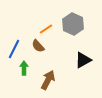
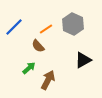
blue line: moved 22 px up; rotated 18 degrees clockwise
green arrow: moved 5 px right; rotated 48 degrees clockwise
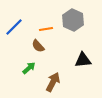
gray hexagon: moved 4 px up
orange line: rotated 24 degrees clockwise
black triangle: rotated 24 degrees clockwise
brown arrow: moved 5 px right, 2 px down
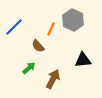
orange line: moved 5 px right; rotated 56 degrees counterclockwise
brown arrow: moved 3 px up
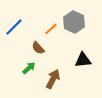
gray hexagon: moved 1 px right, 2 px down
orange line: rotated 24 degrees clockwise
brown semicircle: moved 2 px down
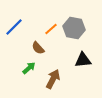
gray hexagon: moved 6 px down; rotated 15 degrees counterclockwise
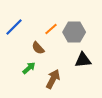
gray hexagon: moved 4 px down; rotated 10 degrees counterclockwise
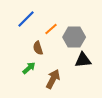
blue line: moved 12 px right, 8 px up
gray hexagon: moved 5 px down
brown semicircle: rotated 24 degrees clockwise
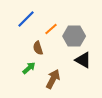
gray hexagon: moved 1 px up
black triangle: rotated 36 degrees clockwise
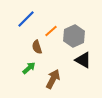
orange line: moved 2 px down
gray hexagon: rotated 25 degrees counterclockwise
brown semicircle: moved 1 px left, 1 px up
